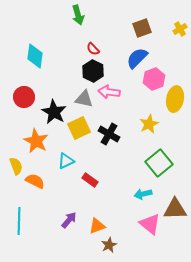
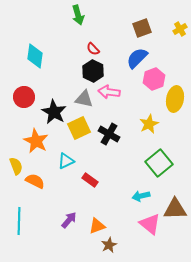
cyan arrow: moved 2 px left, 2 px down
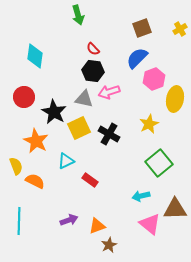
black hexagon: rotated 20 degrees counterclockwise
pink arrow: rotated 25 degrees counterclockwise
purple arrow: rotated 30 degrees clockwise
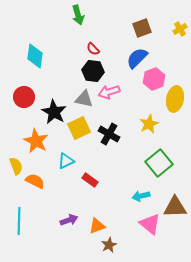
brown triangle: moved 2 px up
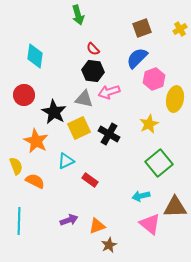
red circle: moved 2 px up
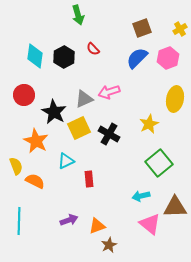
black hexagon: moved 29 px left, 14 px up; rotated 25 degrees clockwise
pink hexagon: moved 14 px right, 21 px up
gray triangle: rotated 36 degrees counterclockwise
red rectangle: moved 1 px left, 1 px up; rotated 49 degrees clockwise
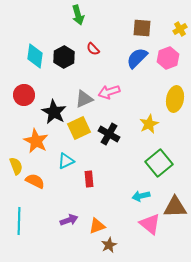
brown square: rotated 24 degrees clockwise
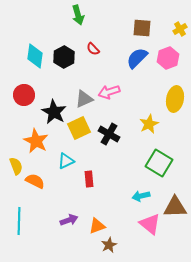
green square: rotated 20 degrees counterclockwise
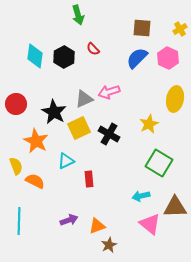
pink hexagon: rotated 15 degrees counterclockwise
red circle: moved 8 px left, 9 px down
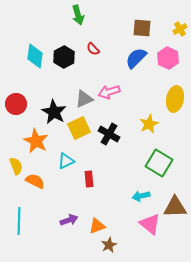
blue semicircle: moved 1 px left
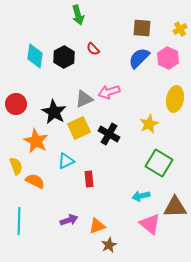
blue semicircle: moved 3 px right
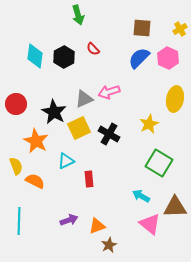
cyan arrow: rotated 42 degrees clockwise
